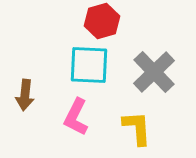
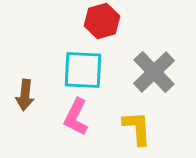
cyan square: moved 6 px left, 5 px down
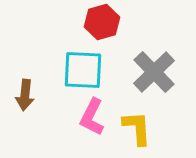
red hexagon: moved 1 px down
pink L-shape: moved 16 px right
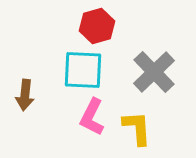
red hexagon: moved 5 px left, 4 px down
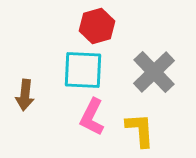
yellow L-shape: moved 3 px right, 2 px down
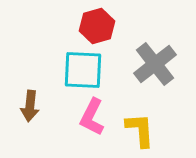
gray cross: moved 1 px right, 8 px up; rotated 6 degrees clockwise
brown arrow: moved 5 px right, 11 px down
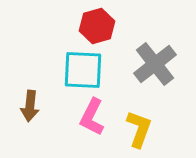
yellow L-shape: moved 1 px left, 1 px up; rotated 24 degrees clockwise
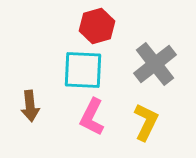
brown arrow: rotated 12 degrees counterclockwise
yellow L-shape: moved 7 px right, 7 px up; rotated 6 degrees clockwise
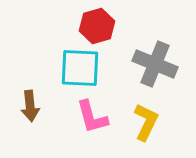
gray cross: rotated 30 degrees counterclockwise
cyan square: moved 3 px left, 2 px up
pink L-shape: rotated 42 degrees counterclockwise
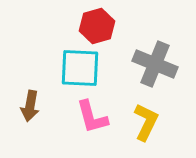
brown arrow: rotated 16 degrees clockwise
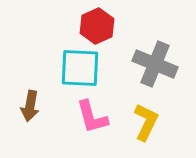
red hexagon: rotated 8 degrees counterclockwise
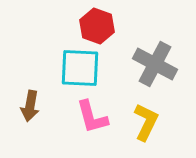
red hexagon: rotated 16 degrees counterclockwise
gray cross: rotated 6 degrees clockwise
